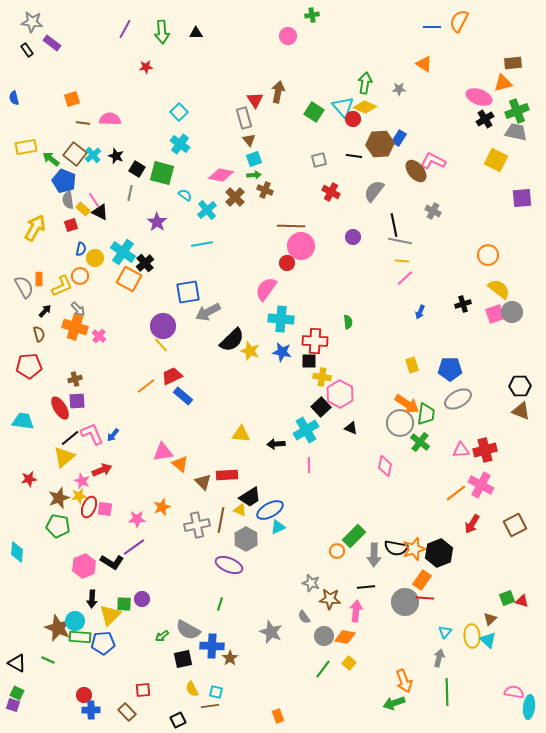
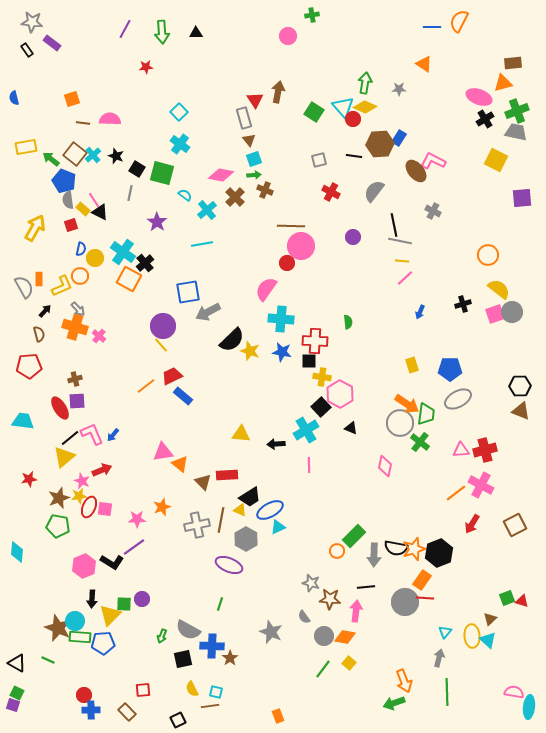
green arrow at (162, 636): rotated 32 degrees counterclockwise
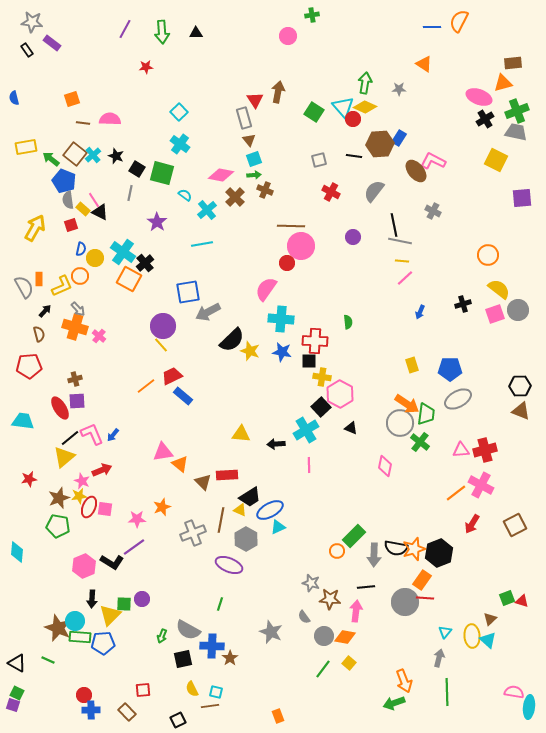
gray circle at (512, 312): moved 6 px right, 2 px up
gray cross at (197, 525): moved 4 px left, 8 px down; rotated 10 degrees counterclockwise
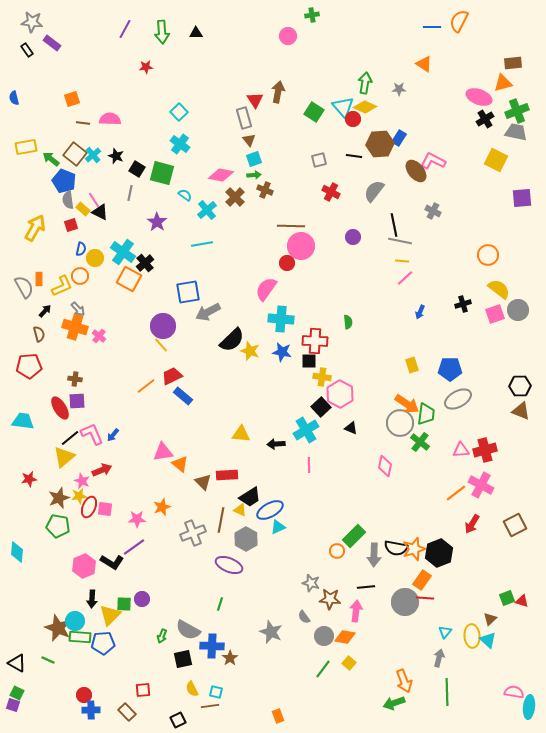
brown cross at (75, 379): rotated 24 degrees clockwise
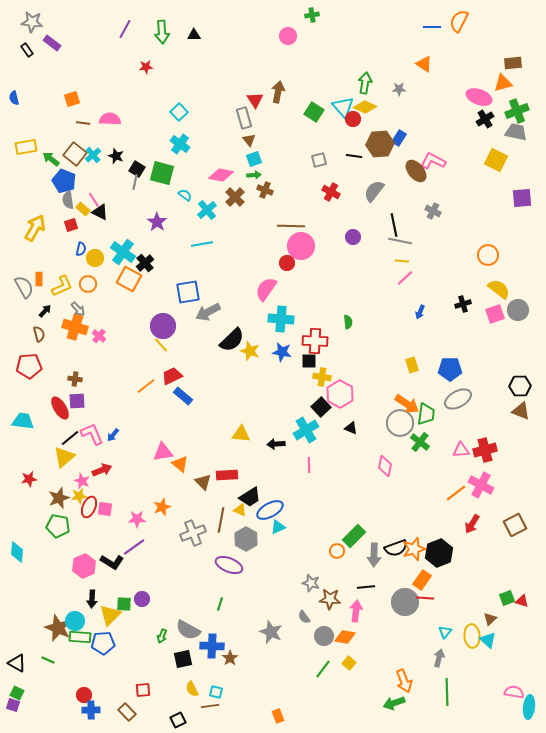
black triangle at (196, 33): moved 2 px left, 2 px down
gray line at (130, 193): moved 5 px right, 11 px up
orange circle at (80, 276): moved 8 px right, 8 px down
black semicircle at (396, 548): rotated 30 degrees counterclockwise
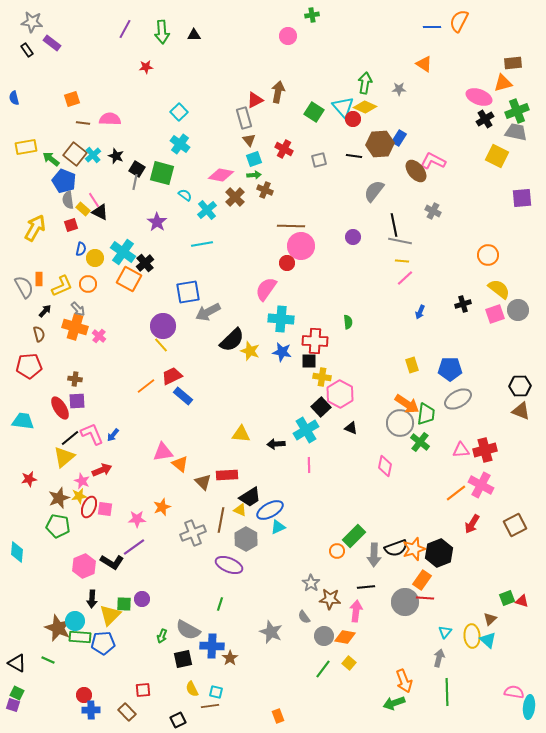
red triangle at (255, 100): rotated 36 degrees clockwise
yellow square at (496, 160): moved 1 px right, 4 px up
red cross at (331, 192): moved 47 px left, 43 px up
gray star at (311, 583): rotated 18 degrees clockwise
